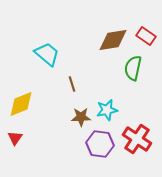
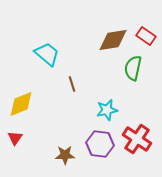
brown star: moved 16 px left, 38 px down
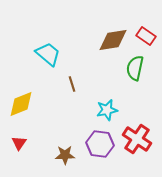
cyan trapezoid: moved 1 px right
green semicircle: moved 2 px right
red triangle: moved 4 px right, 5 px down
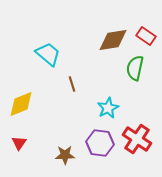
cyan star: moved 1 px right, 2 px up; rotated 15 degrees counterclockwise
purple hexagon: moved 1 px up
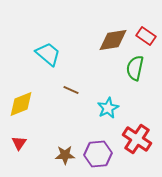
brown line: moved 1 px left, 6 px down; rotated 49 degrees counterclockwise
purple hexagon: moved 2 px left, 11 px down; rotated 12 degrees counterclockwise
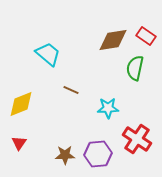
cyan star: rotated 25 degrees clockwise
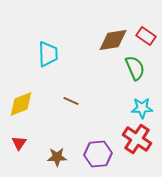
cyan trapezoid: rotated 48 degrees clockwise
green semicircle: rotated 145 degrees clockwise
brown line: moved 11 px down
cyan star: moved 34 px right
brown star: moved 8 px left, 2 px down
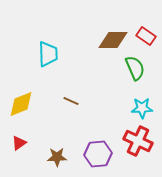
brown diamond: rotated 8 degrees clockwise
red cross: moved 1 px right, 2 px down; rotated 8 degrees counterclockwise
red triangle: rotated 21 degrees clockwise
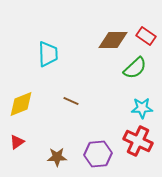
green semicircle: rotated 70 degrees clockwise
red triangle: moved 2 px left, 1 px up
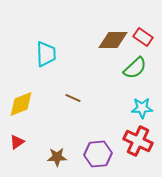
red rectangle: moved 3 px left, 1 px down
cyan trapezoid: moved 2 px left
brown line: moved 2 px right, 3 px up
